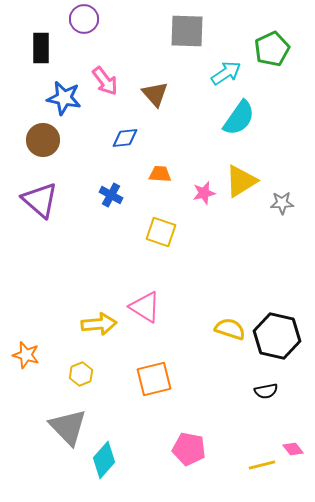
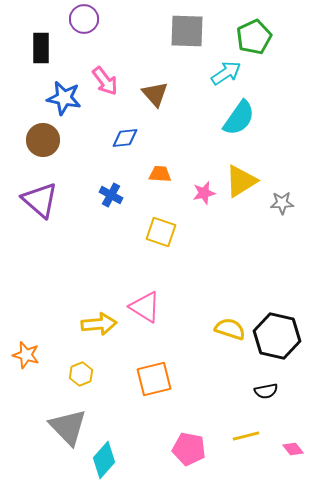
green pentagon: moved 18 px left, 12 px up
yellow line: moved 16 px left, 29 px up
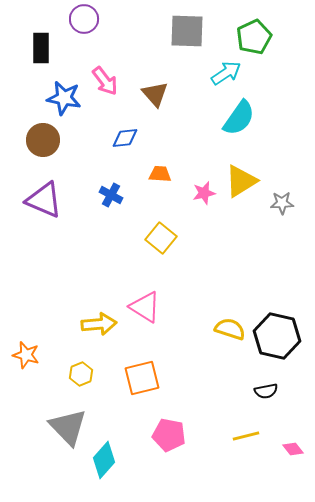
purple triangle: moved 4 px right; rotated 18 degrees counterclockwise
yellow square: moved 6 px down; rotated 20 degrees clockwise
orange square: moved 12 px left, 1 px up
pink pentagon: moved 20 px left, 14 px up
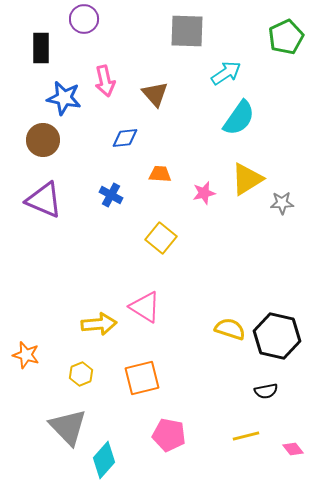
green pentagon: moved 32 px right
pink arrow: rotated 24 degrees clockwise
yellow triangle: moved 6 px right, 2 px up
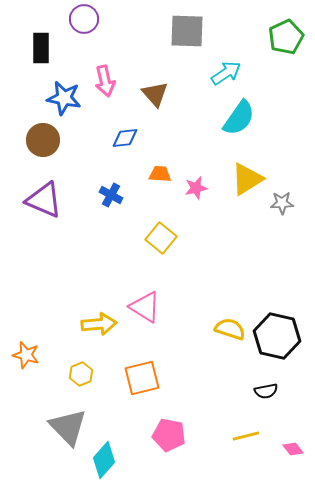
pink star: moved 8 px left, 5 px up
